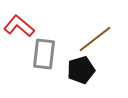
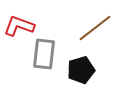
red L-shape: rotated 20 degrees counterclockwise
brown line: moved 11 px up
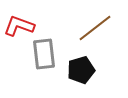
gray rectangle: rotated 12 degrees counterclockwise
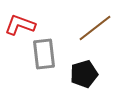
red L-shape: moved 1 px right, 1 px up
black pentagon: moved 3 px right, 4 px down
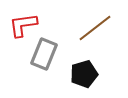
red L-shape: moved 3 px right; rotated 28 degrees counterclockwise
gray rectangle: rotated 28 degrees clockwise
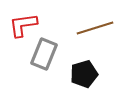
brown line: rotated 21 degrees clockwise
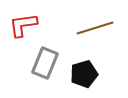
gray rectangle: moved 1 px right, 9 px down
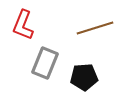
red L-shape: rotated 60 degrees counterclockwise
black pentagon: moved 3 px down; rotated 12 degrees clockwise
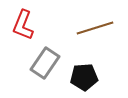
gray rectangle: rotated 12 degrees clockwise
